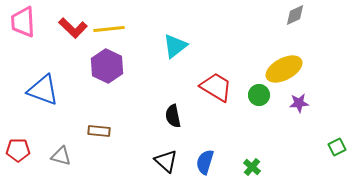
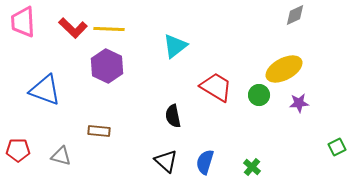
yellow line: rotated 8 degrees clockwise
blue triangle: moved 2 px right
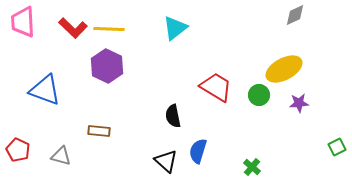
cyan triangle: moved 18 px up
red pentagon: rotated 25 degrees clockwise
blue semicircle: moved 7 px left, 11 px up
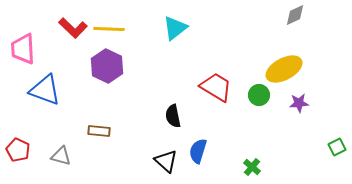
pink trapezoid: moved 27 px down
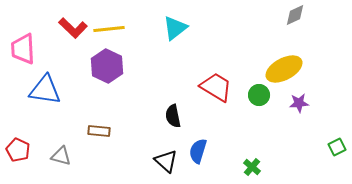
yellow line: rotated 8 degrees counterclockwise
blue triangle: rotated 12 degrees counterclockwise
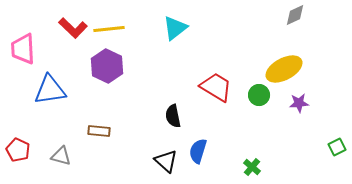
blue triangle: moved 5 px right; rotated 16 degrees counterclockwise
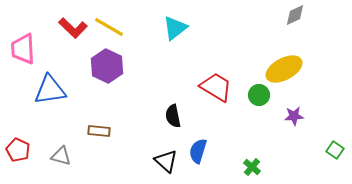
yellow line: moved 2 px up; rotated 36 degrees clockwise
purple star: moved 5 px left, 13 px down
green square: moved 2 px left, 3 px down; rotated 30 degrees counterclockwise
